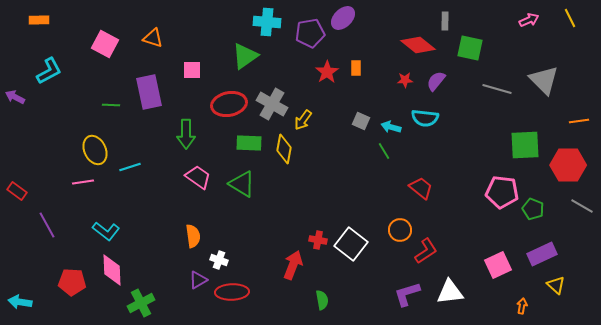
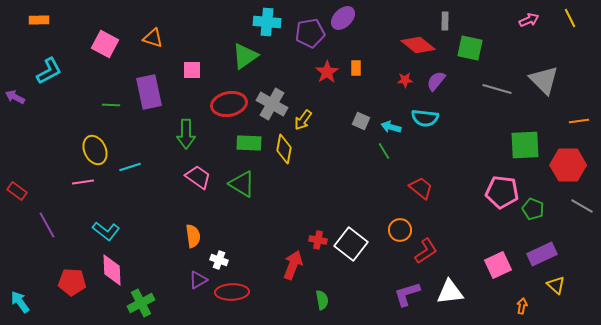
cyan arrow at (20, 302): rotated 45 degrees clockwise
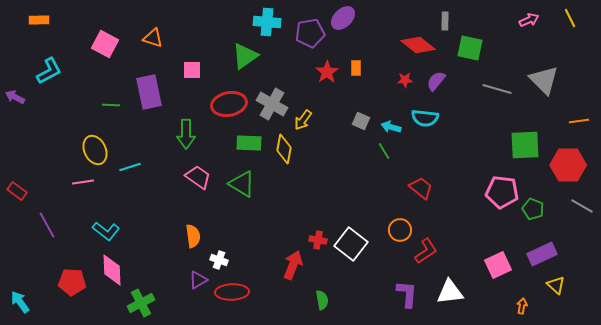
purple L-shape at (407, 294): rotated 112 degrees clockwise
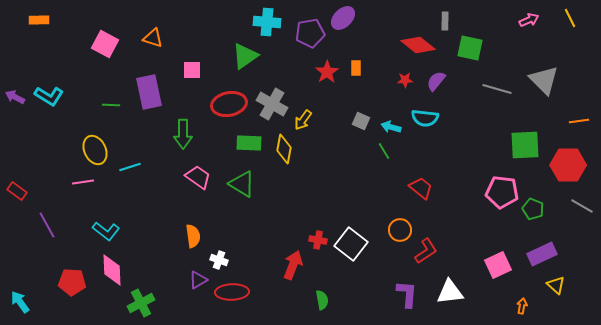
cyan L-shape at (49, 71): moved 25 px down; rotated 60 degrees clockwise
green arrow at (186, 134): moved 3 px left
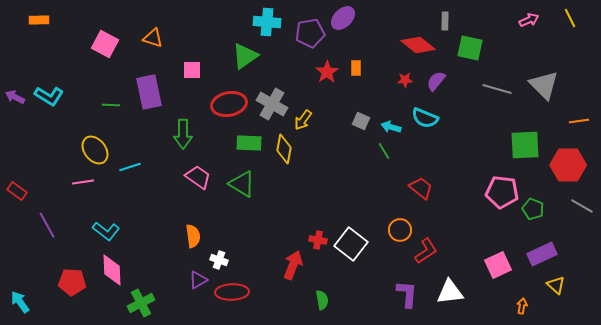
gray triangle at (544, 80): moved 5 px down
cyan semicircle at (425, 118): rotated 16 degrees clockwise
yellow ellipse at (95, 150): rotated 12 degrees counterclockwise
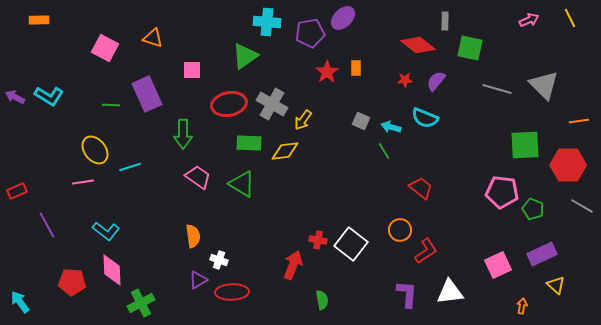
pink square at (105, 44): moved 4 px down
purple rectangle at (149, 92): moved 2 px left, 2 px down; rotated 12 degrees counterclockwise
yellow diamond at (284, 149): moved 1 px right, 2 px down; rotated 72 degrees clockwise
red rectangle at (17, 191): rotated 60 degrees counterclockwise
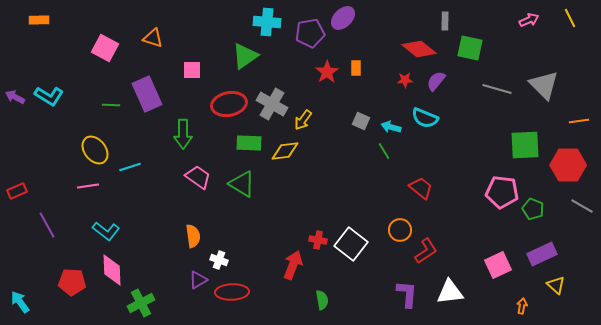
red diamond at (418, 45): moved 1 px right, 4 px down
pink line at (83, 182): moved 5 px right, 4 px down
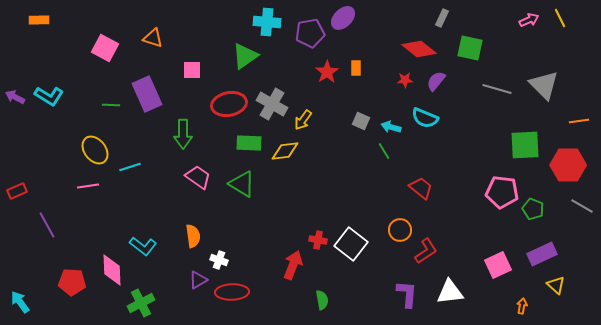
yellow line at (570, 18): moved 10 px left
gray rectangle at (445, 21): moved 3 px left, 3 px up; rotated 24 degrees clockwise
cyan L-shape at (106, 231): moved 37 px right, 15 px down
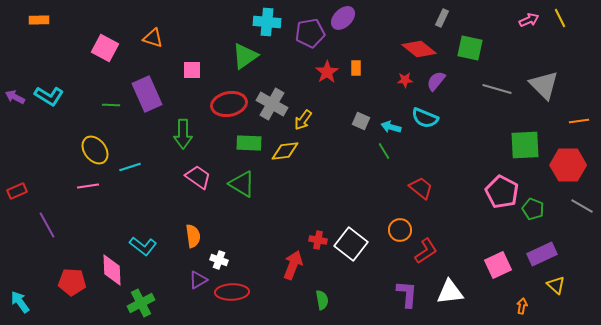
pink pentagon at (502, 192): rotated 20 degrees clockwise
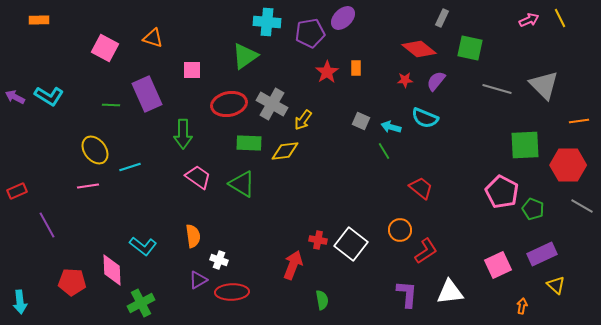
cyan arrow at (20, 302): rotated 150 degrees counterclockwise
